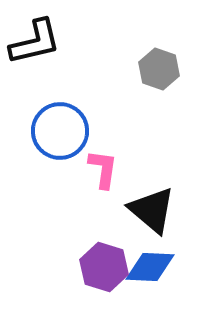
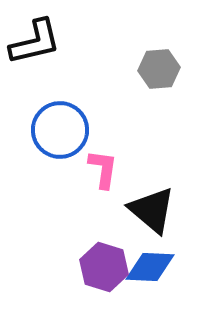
gray hexagon: rotated 24 degrees counterclockwise
blue circle: moved 1 px up
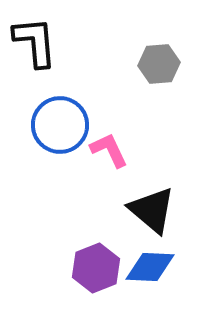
black L-shape: rotated 82 degrees counterclockwise
gray hexagon: moved 5 px up
blue circle: moved 5 px up
pink L-shape: moved 6 px right, 19 px up; rotated 33 degrees counterclockwise
purple hexagon: moved 8 px left, 1 px down; rotated 21 degrees clockwise
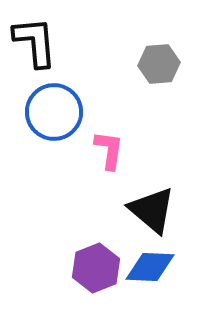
blue circle: moved 6 px left, 13 px up
pink L-shape: rotated 33 degrees clockwise
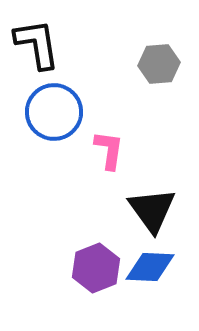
black L-shape: moved 2 px right, 2 px down; rotated 4 degrees counterclockwise
black triangle: rotated 14 degrees clockwise
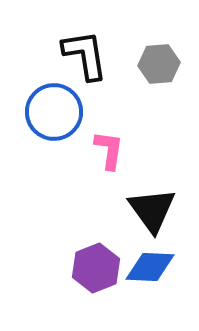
black L-shape: moved 48 px right, 11 px down
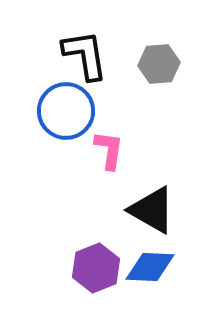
blue circle: moved 12 px right, 1 px up
black triangle: rotated 24 degrees counterclockwise
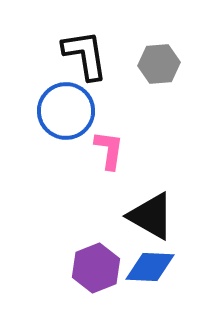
black triangle: moved 1 px left, 6 px down
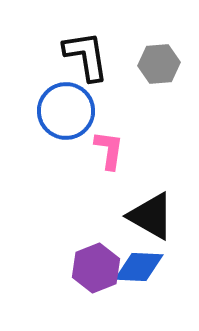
black L-shape: moved 1 px right, 1 px down
blue diamond: moved 11 px left
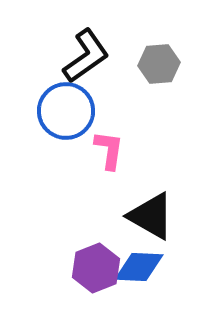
black L-shape: rotated 64 degrees clockwise
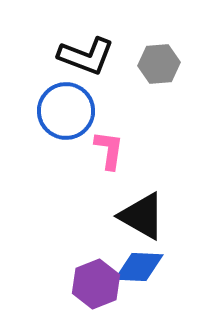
black L-shape: rotated 56 degrees clockwise
black triangle: moved 9 px left
purple hexagon: moved 16 px down
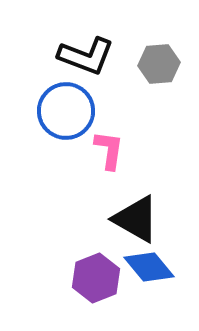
black triangle: moved 6 px left, 3 px down
blue diamond: moved 10 px right; rotated 48 degrees clockwise
purple hexagon: moved 6 px up
